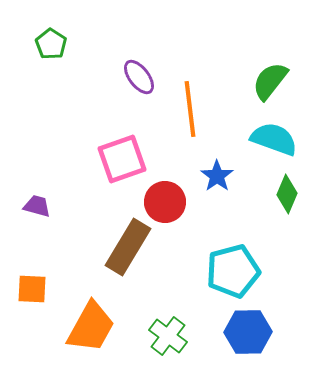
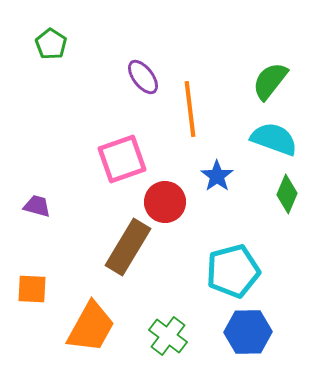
purple ellipse: moved 4 px right
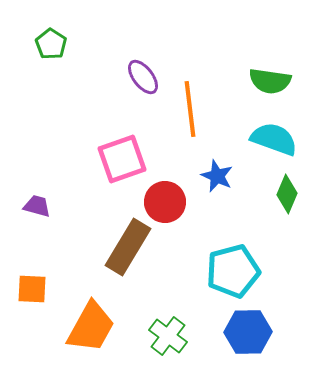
green semicircle: rotated 120 degrees counterclockwise
blue star: rotated 12 degrees counterclockwise
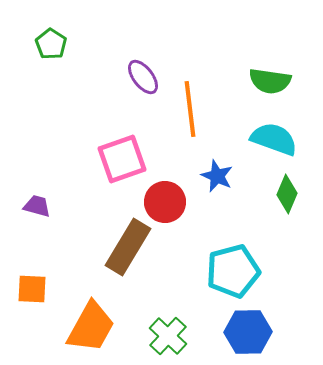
green cross: rotated 6 degrees clockwise
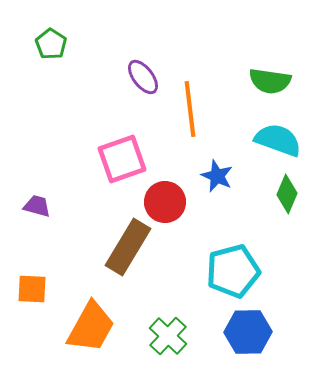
cyan semicircle: moved 4 px right, 1 px down
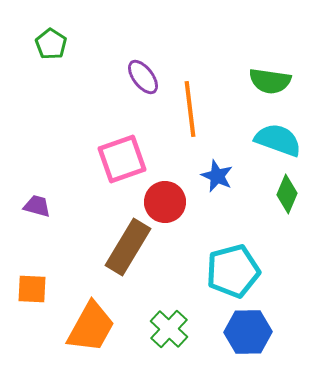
green cross: moved 1 px right, 7 px up
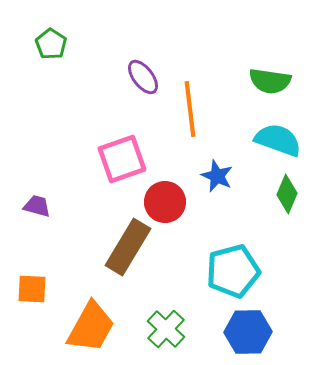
green cross: moved 3 px left
